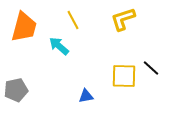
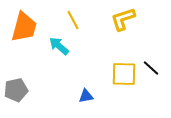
yellow square: moved 2 px up
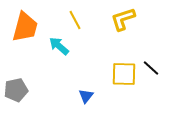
yellow line: moved 2 px right
orange trapezoid: moved 1 px right
blue triangle: rotated 42 degrees counterclockwise
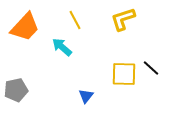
orange trapezoid: rotated 28 degrees clockwise
cyan arrow: moved 3 px right, 1 px down
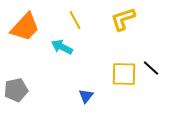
cyan arrow: rotated 15 degrees counterclockwise
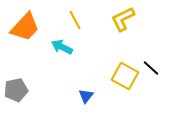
yellow L-shape: rotated 8 degrees counterclockwise
yellow square: moved 1 px right, 2 px down; rotated 28 degrees clockwise
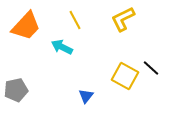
orange trapezoid: moved 1 px right, 1 px up
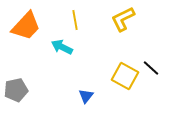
yellow line: rotated 18 degrees clockwise
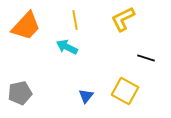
cyan arrow: moved 5 px right
black line: moved 5 px left, 10 px up; rotated 24 degrees counterclockwise
yellow square: moved 15 px down
gray pentagon: moved 4 px right, 3 px down
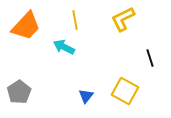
cyan arrow: moved 3 px left
black line: moved 4 px right; rotated 54 degrees clockwise
gray pentagon: moved 1 px left, 1 px up; rotated 20 degrees counterclockwise
